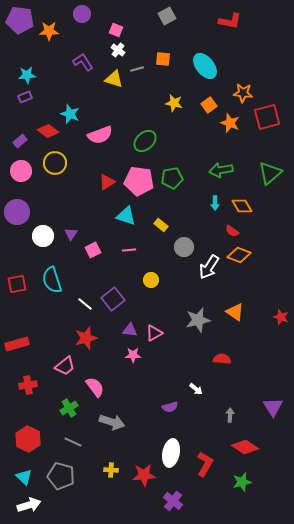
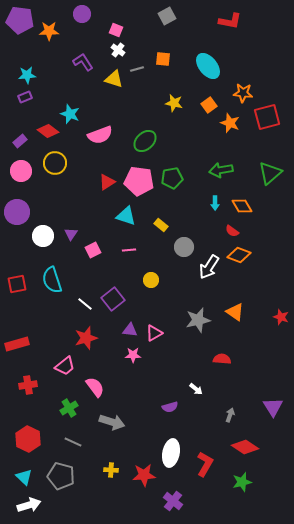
cyan ellipse at (205, 66): moved 3 px right
gray arrow at (230, 415): rotated 16 degrees clockwise
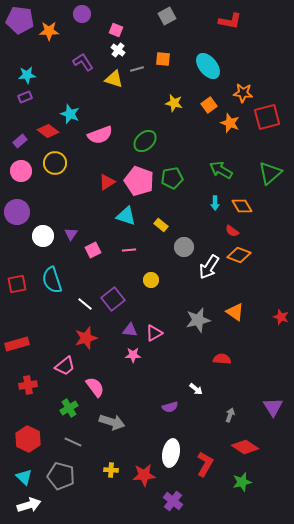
green arrow at (221, 170): rotated 40 degrees clockwise
pink pentagon at (139, 181): rotated 12 degrees clockwise
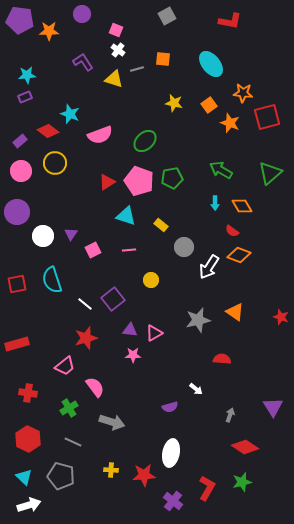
cyan ellipse at (208, 66): moved 3 px right, 2 px up
red cross at (28, 385): moved 8 px down; rotated 18 degrees clockwise
red L-shape at (205, 464): moved 2 px right, 24 px down
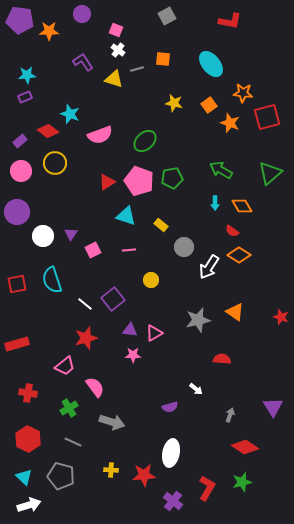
orange diamond at (239, 255): rotated 10 degrees clockwise
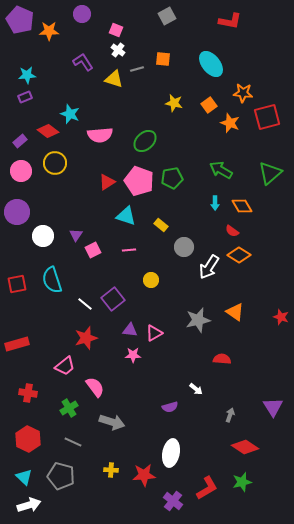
purple pentagon at (20, 20): rotated 16 degrees clockwise
pink semicircle at (100, 135): rotated 15 degrees clockwise
purple triangle at (71, 234): moved 5 px right, 1 px down
red L-shape at (207, 488): rotated 30 degrees clockwise
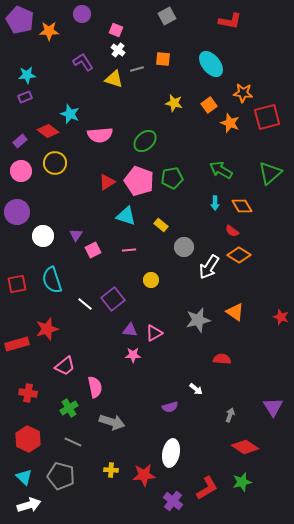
red star at (86, 338): moved 39 px left, 9 px up
pink semicircle at (95, 387): rotated 25 degrees clockwise
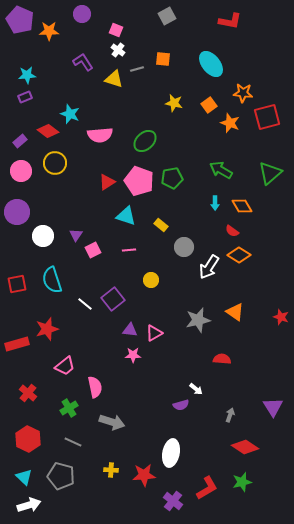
red cross at (28, 393): rotated 30 degrees clockwise
purple semicircle at (170, 407): moved 11 px right, 2 px up
